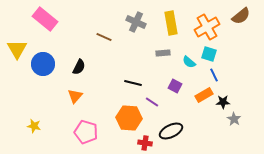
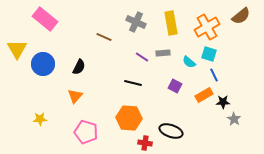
purple line: moved 10 px left, 45 px up
yellow star: moved 6 px right, 7 px up; rotated 16 degrees counterclockwise
black ellipse: rotated 45 degrees clockwise
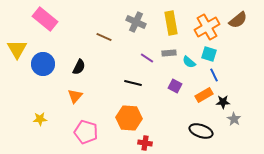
brown semicircle: moved 3 px left, 4 px down
gray rectangle: moved 6 px right
purple line: moved 5 px right, 1 px down
black ellipse: moved 30 px right
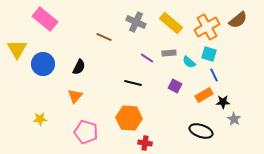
yellow rectangle: rotated 40 degrees counterclockwise
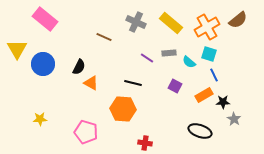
orange triangle: moved 16 px right, 13 px up; rotated 42 degrees counterclockwise
orange hexagon: moved 6 px left, 9 px up
black ellipse: moved 1 px left
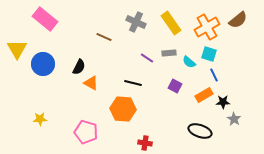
yellow rectangle: rotated 15 degrees clockwise
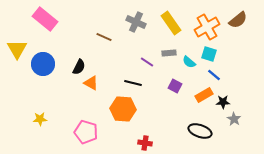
purple line: moved 4 px down
blue line: rotated 24 degrees counterclockwise
